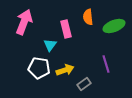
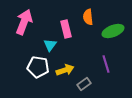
green ellipse: moved 1 px left, 5 px down
white pentagon: moved 1 px left, 1 px up
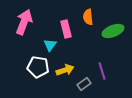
purple line: moved 4 px left, 7 px down
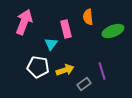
cyan triangle: moved 1 px right, 1 px up
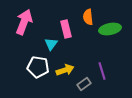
green ellipse: moved 3 px left, 2 px up; rotated 10 degrees clockwise
